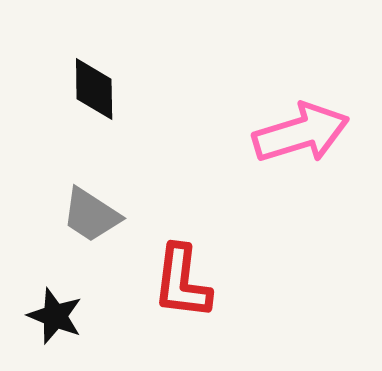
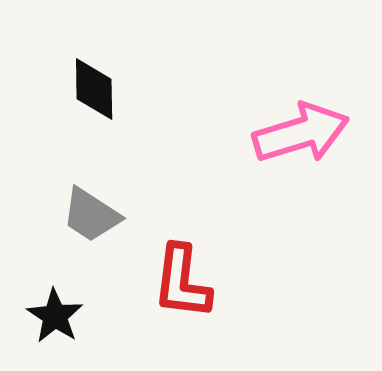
black star: rotated 12 degrees clockwise
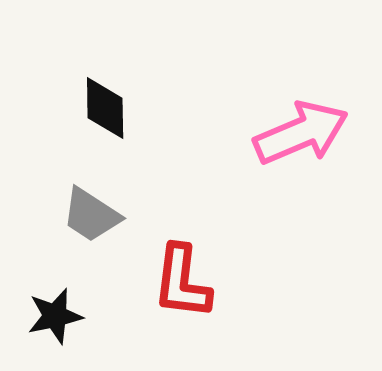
black diamond: moved 11 px right, 19 px down
pink arrow: rotated 6 degrees counterclockwise
black star: rotated 26 degrees clockwise
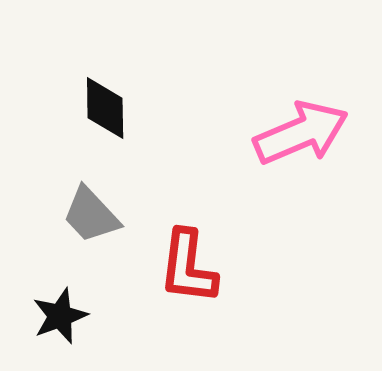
gray trapezoid: rotated 14 degrees clockwise
red L-shape: moved 6 px right, 15 px up
black star: moved 5 px right; rotated 8 degrees counterclockwise
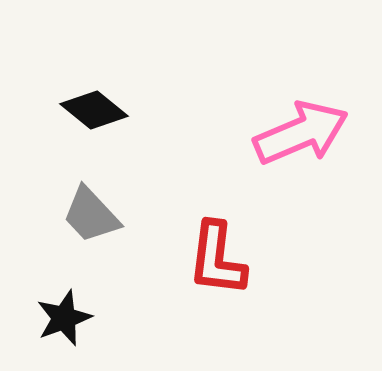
black diamond: moved 11 px left, 2 px down; rotated 50 degrees counterclockwise
red L-shape: moved 29 px right, 8 px up
black star: moved 4 px right, 2 px down
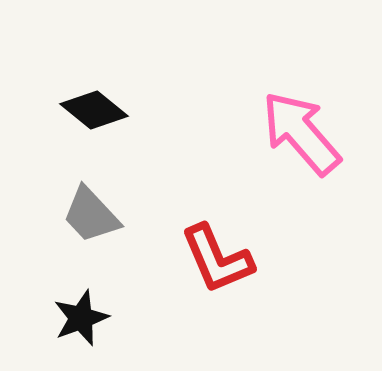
pink arrow: rotated 108 degrees counterclockwise
red L-shape: rotated 30 degrees counterclockwise
black star: moved 17 px right
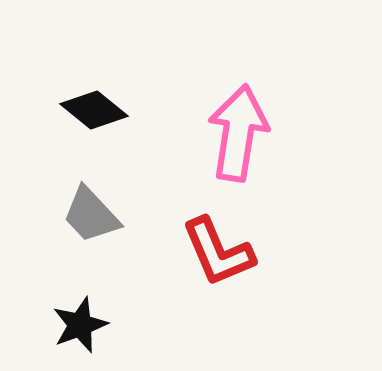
pink arrow: moved 63 px left; rotated 50 degrees clockwise
red L-shape: moved 1 px right, 7 px up
black star: moved 1 px left, 7 px down
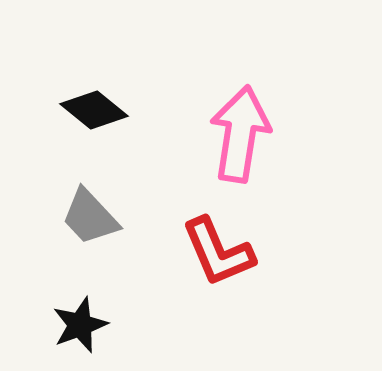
pink arrow: moved 2 px right, 1 px down
gray trapezoid: moved 1 px left, 2 px down
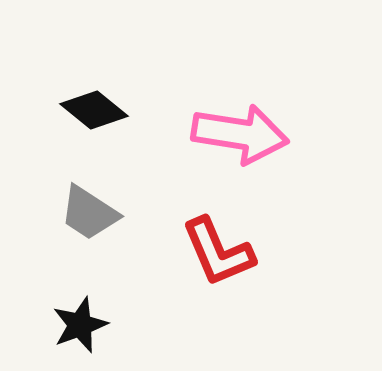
pink arrow: rotated 90 degrees clockwise
gray trapezoid: moved 1 px left, 4 px up; rotated 14 degrees counterclockwise
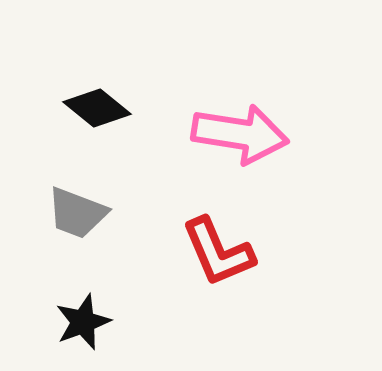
black diamond: moved 3 px right, 2 px up
gray trapezoid: moved 12 px left; rotated 12 degrees counterclockwise
black star: moved 3 px right, 3 px up
